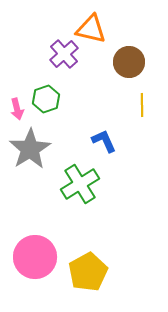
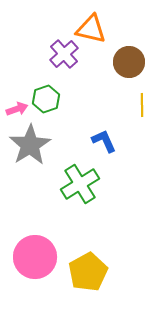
pink arrow: rotated 95 degrees counterclockwise
gray star: moved 4 px up
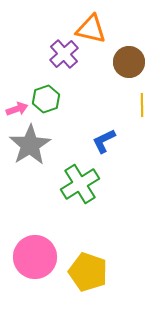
blue L-shape: rotated 92 degrees counterclockwise
yellow pentagon: rotated 24 degrees counterclockwise
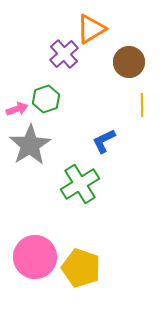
orange triangle: rotated 44 degrees counterclockwise
yellow pentagon: moved 7 px left, 4 px up
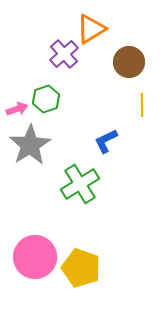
blue L-shape: moved 2 px right
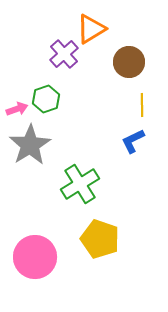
blue L-shape: moved 27 px right
yellow pentagon: moved 19 px right, 29 px up
